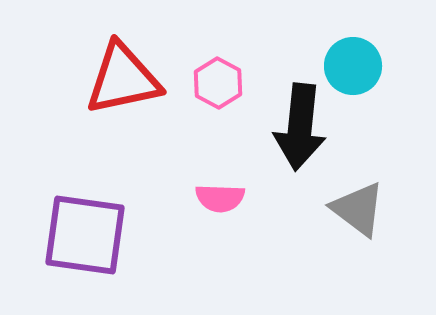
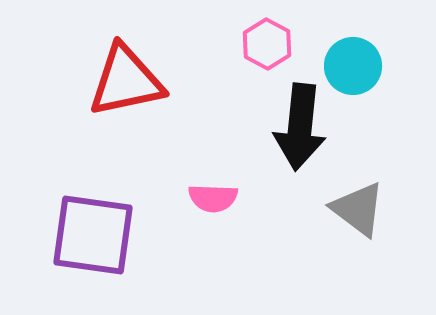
red triangle: moved 3 px right, 2 px down
pink hexagon: moved 49 px right, 39 px up
pink semicircle: moved 7 px left
purple square: moved 8 px right
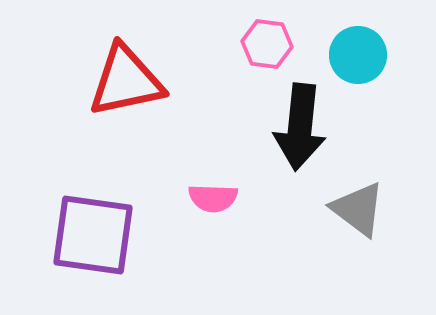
pink hexagon: rotated 21 degrees counterclockwise
cyan circle: moved 5 px right, 11 px up
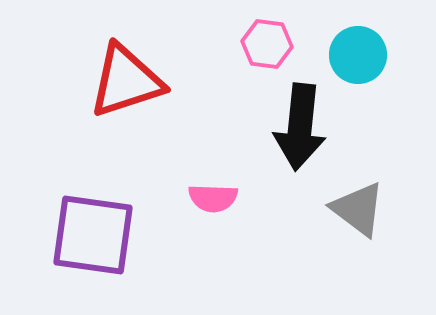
red triangle: rotated 6 degrees counterclockwise
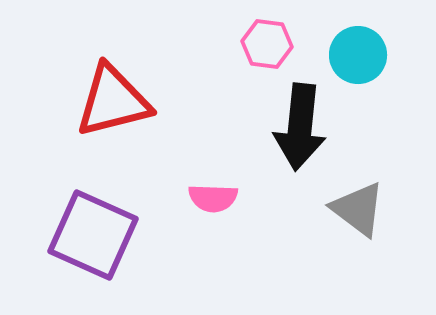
red triangle: moved 13 px left, 20 px down; rotated 4 degrees clockwise
purple square: rotated 16 degrees clockwise
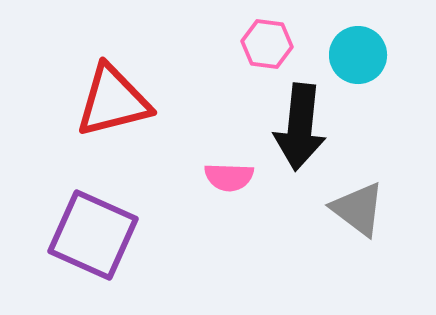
pink semicircle: moved 16 px right, 21 px up
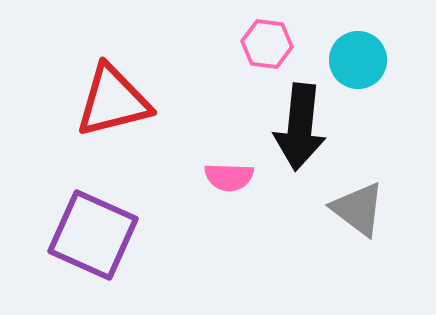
cyan circle: moved 5 px down
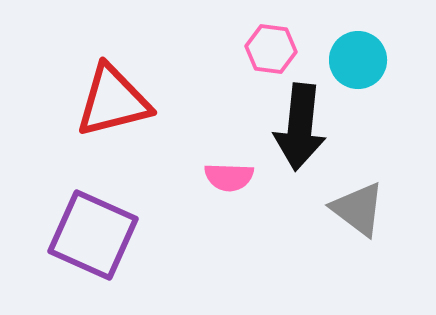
pink hexagon: moved 4 px right, 5 px down
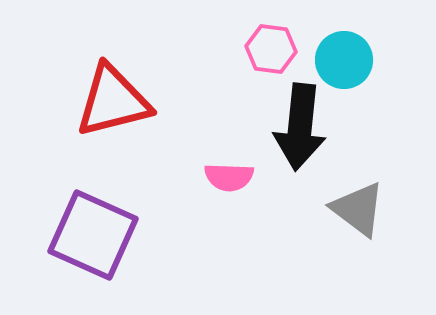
cyan circle: moved 14 px left
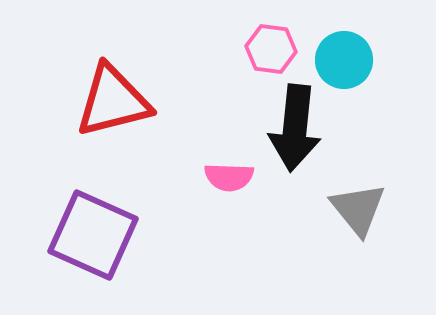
black arrow: moved 5 px left, 1 px down
gray triangle: rotated 14 degrees clockwise
